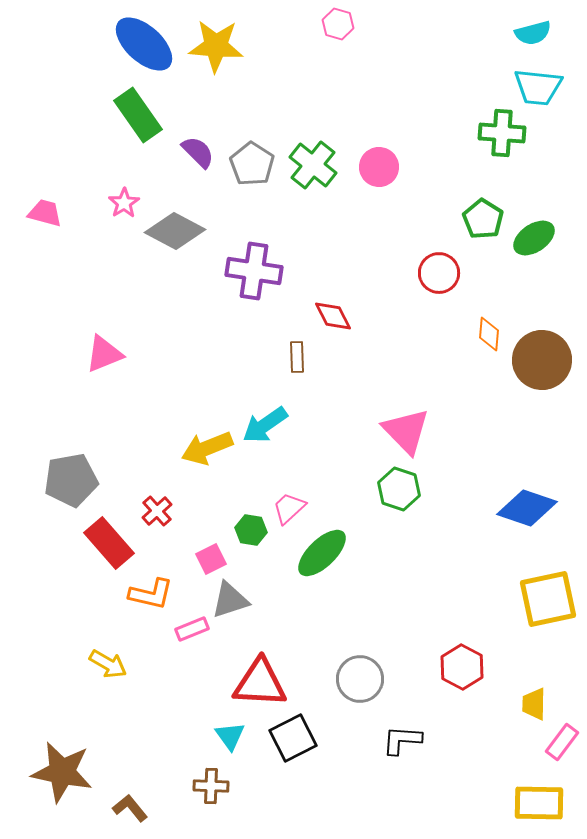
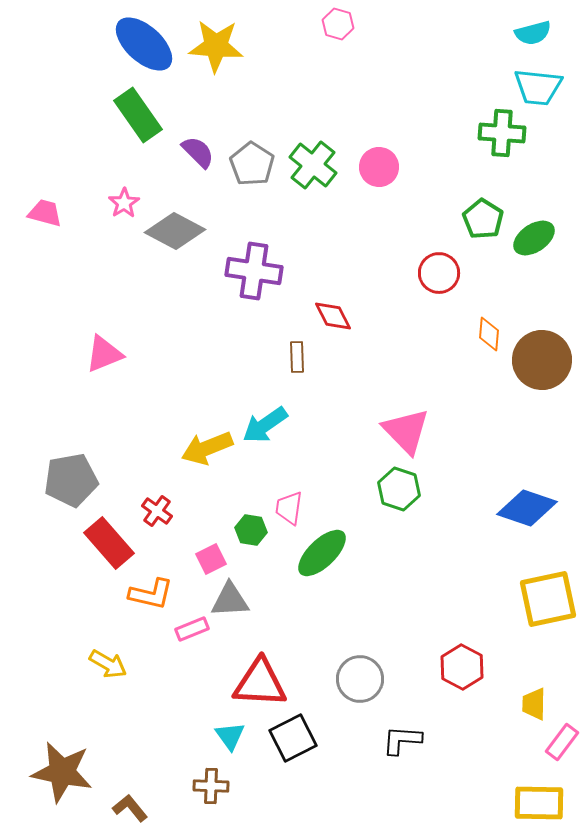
pink trapezoid at (289, 508): rotated 39 degrees counterclockwise
red cross at (157, 511): rotated 12 degrees counterclockwise
gray triangle at (230, 600): rotated 15 degrees clockwise
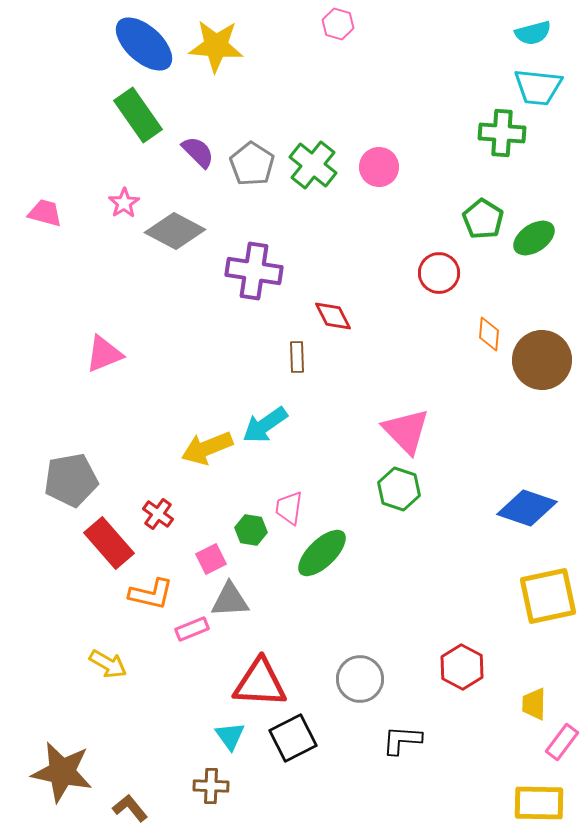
red cross at (157, 511): moved 1 px right, 3 px down
yellow square at (548, 599): moved 3 px up
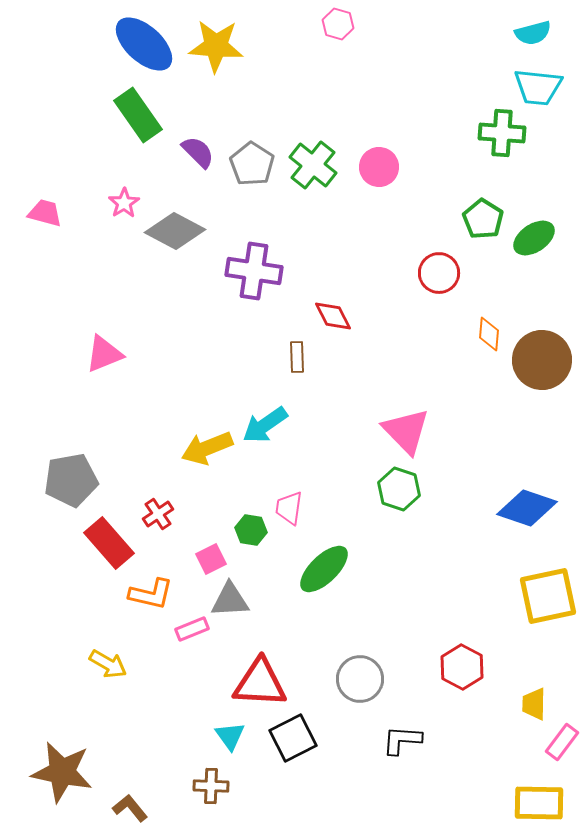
red cross at (158, 514): rotated 20 degrees clockwise
green ellipse at (322, 553): moved 2 px right, 16 px down
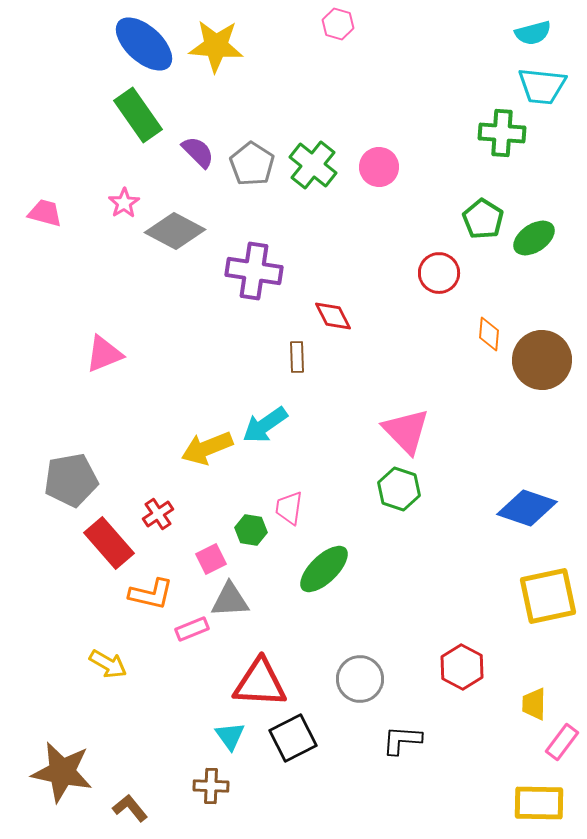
cyan trapezoid at (538, 87): moved 4 px right, 1 px up
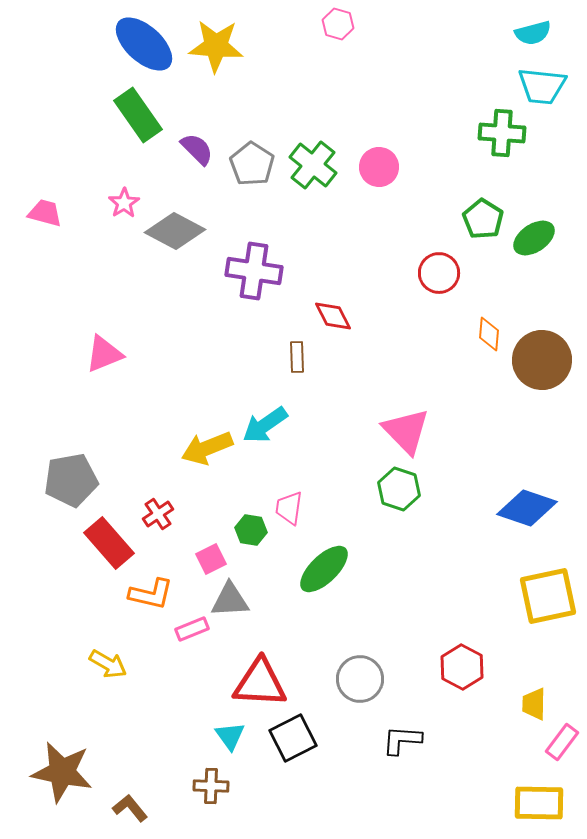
purple semicircle at (198, 152): moved 1 px left, 3 px up
